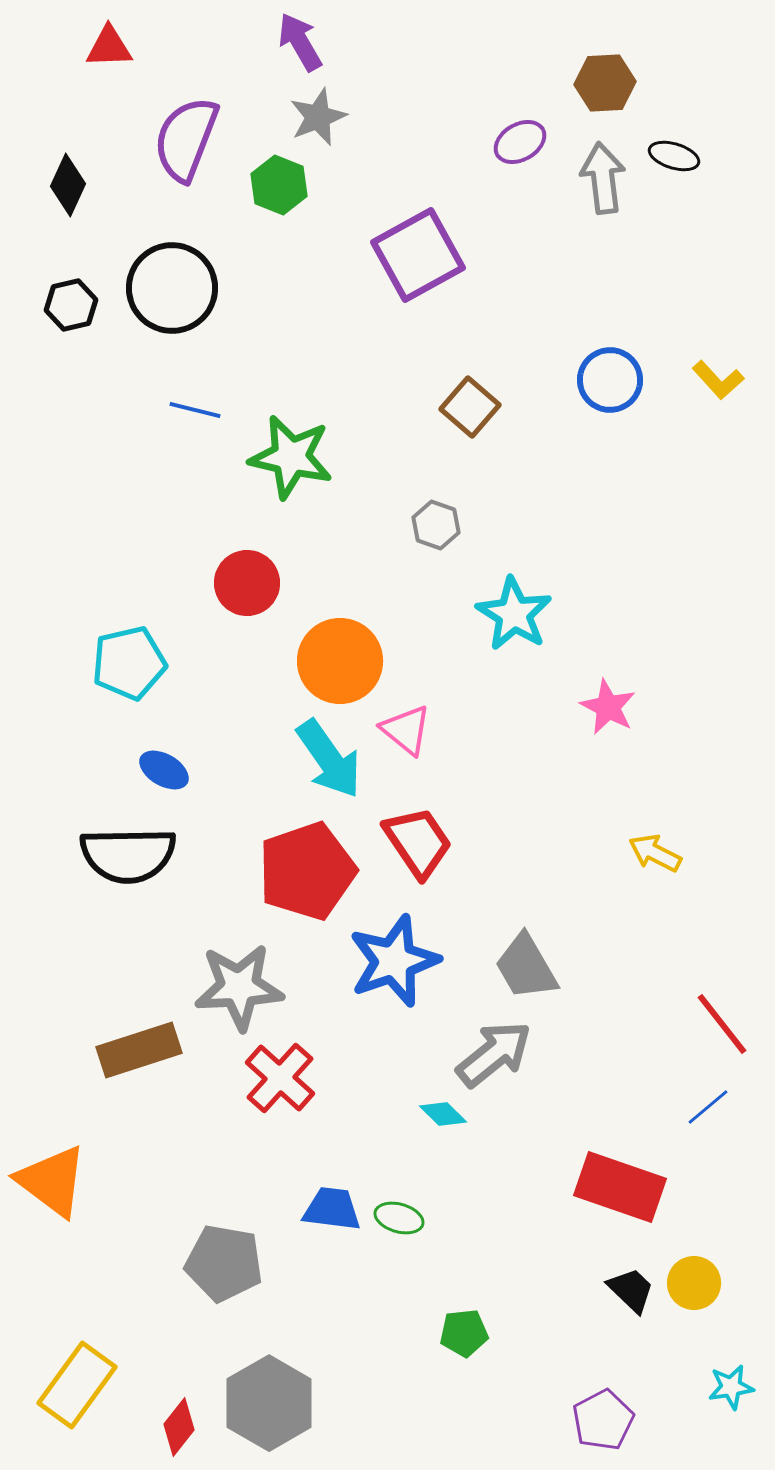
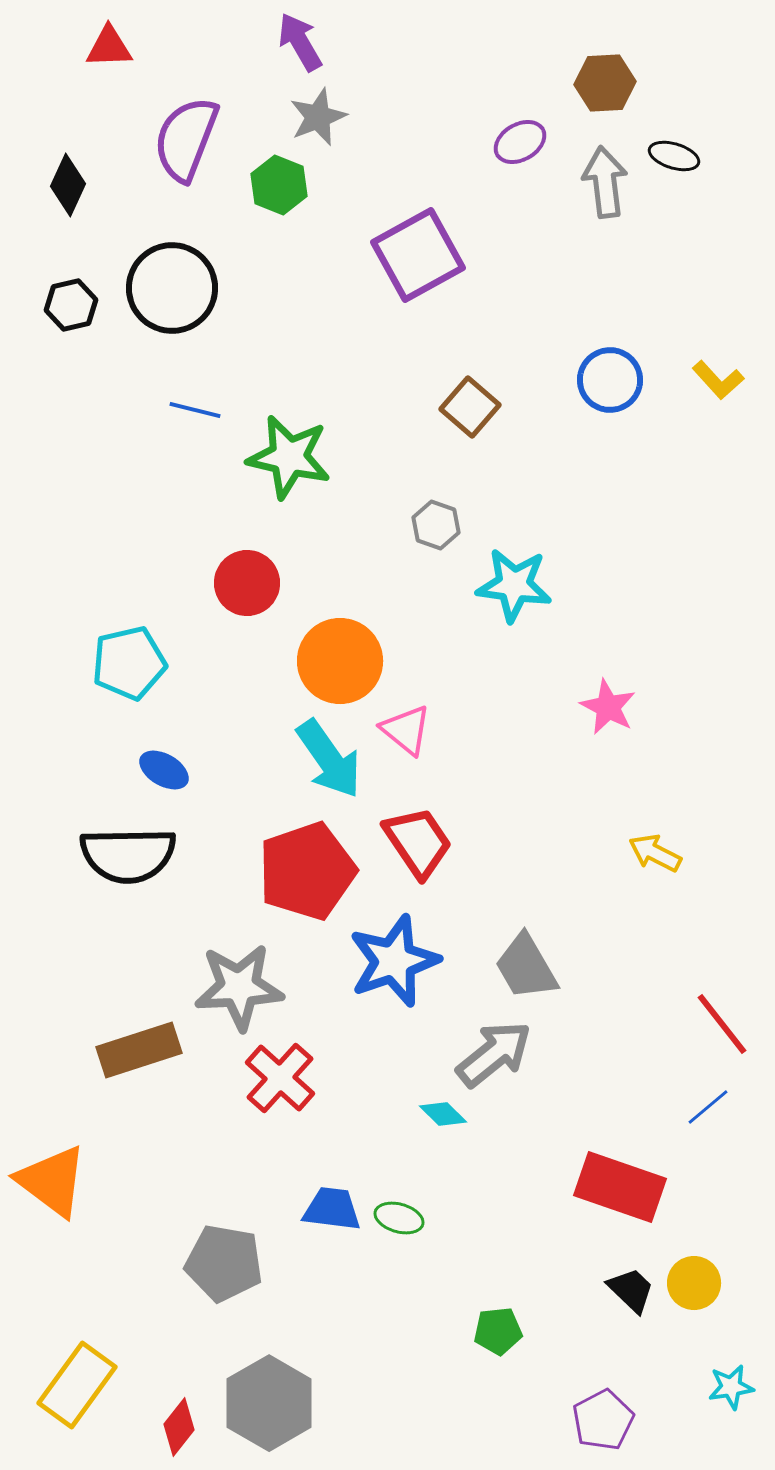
gray arrow at (603, 178): moved 2 px right, 4 px down
green star at (291, 457): moved 2 px left
cyan star at (514, 614): moved 29 px up; rotated 24 degrees counterclockwise
green pentagon at (464, 1333): moved 34 px right, 2 px up
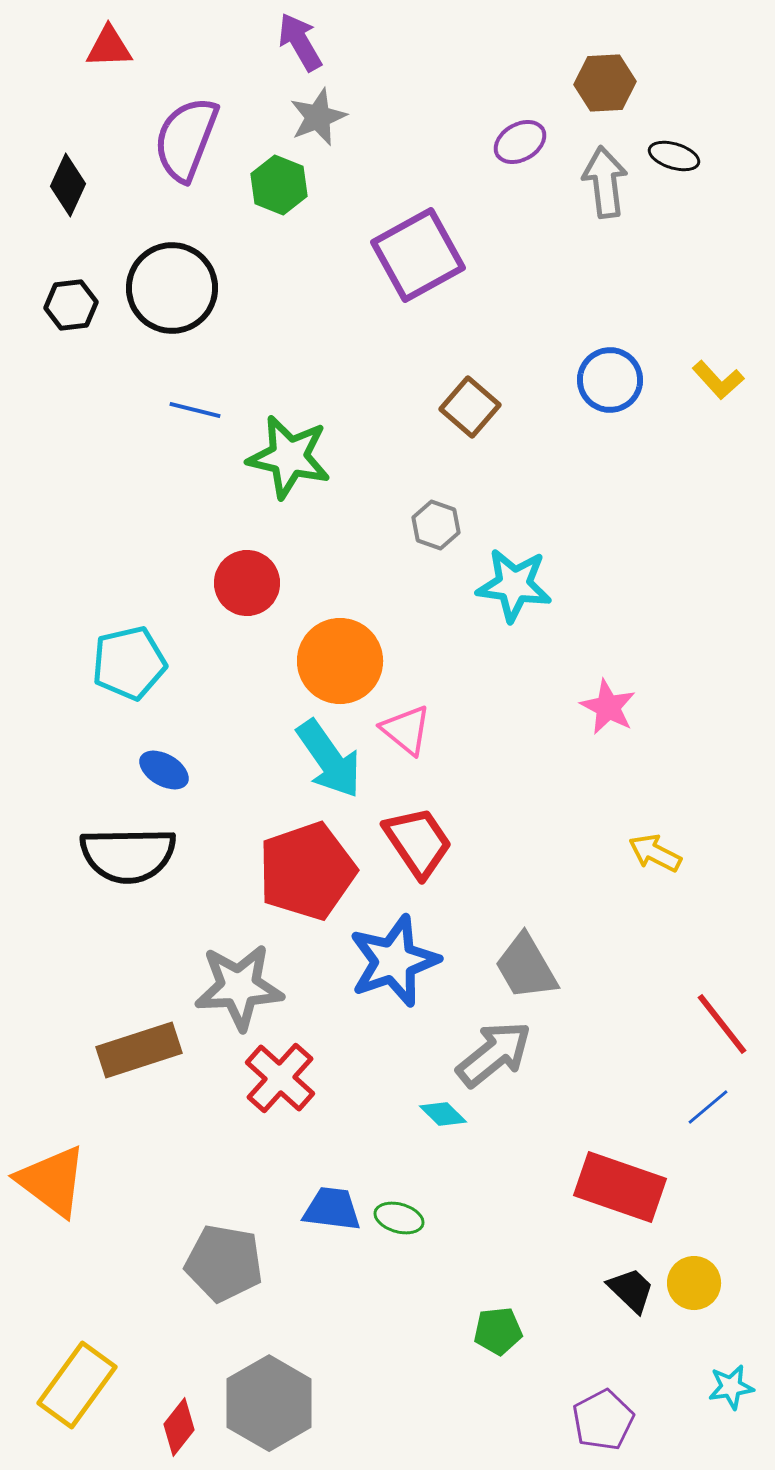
black hexagon at (71, 305): rotated 6 degrees clockwise
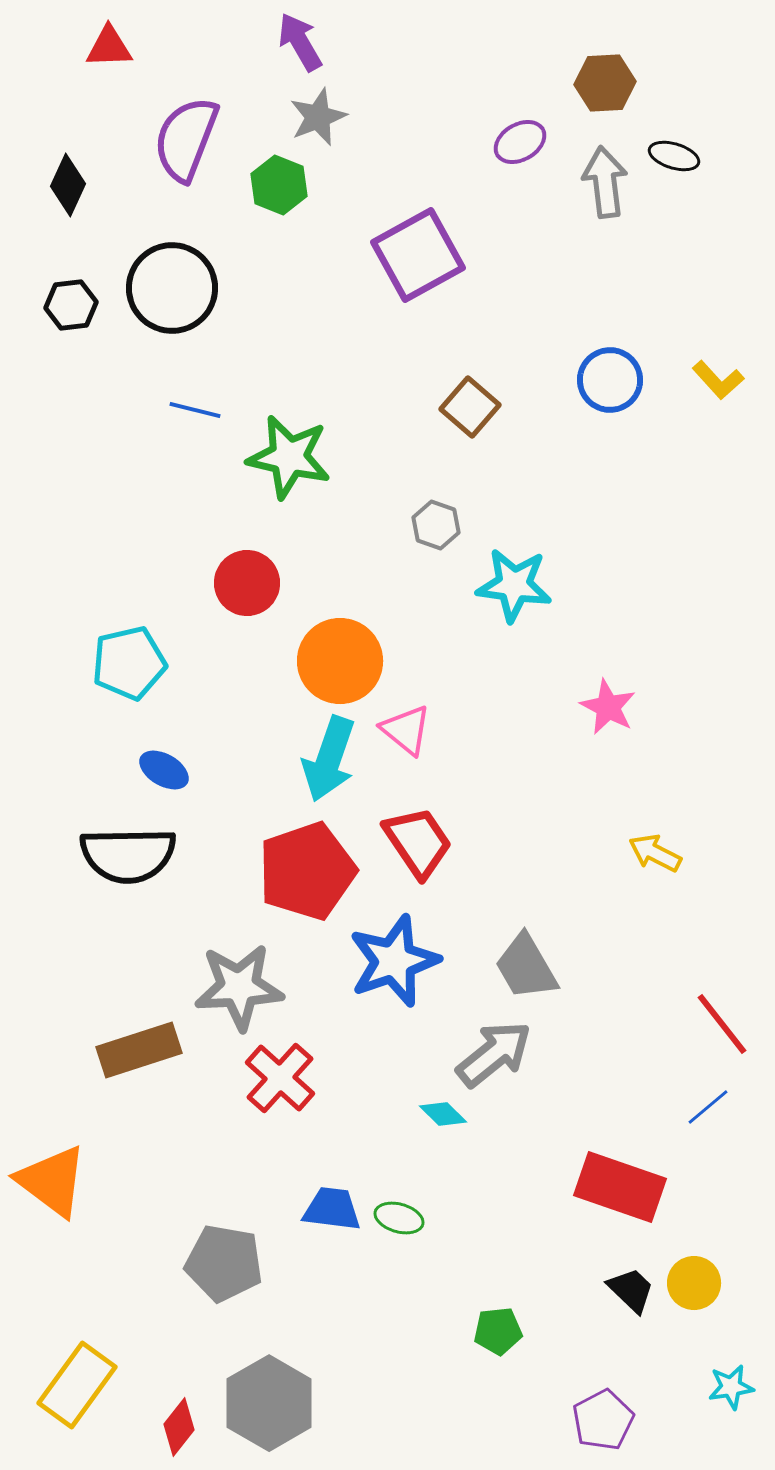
cyan arrow at (329, 759): rotated 54 degrees clockwise
